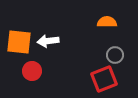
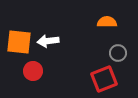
gray circle: moved 3 px right, 2 px up
red circle: moved 1 px right
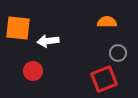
orange square: moved 1 px left, 14 px up
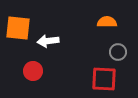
gray circle: moved 1 px up
red square: rotated 24 degrees clockwise
